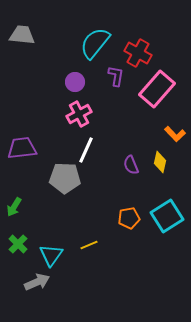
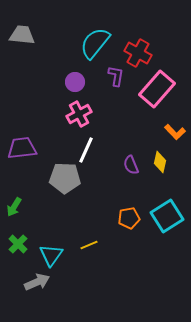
orange L-shape: moved 2 px up
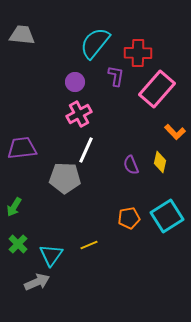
red cross: rotated 28 degrees counterclockwise
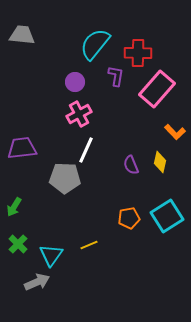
cyan semicircle: moved 1 px down
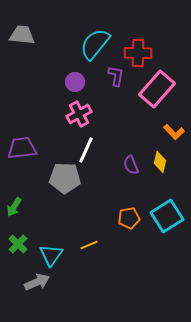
orange L-shape: moved 1 px left
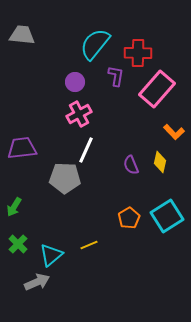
orange pentagon: rotated 20 degrees counterclockwise
cyan triangle: rotated 15 degrees clockwise
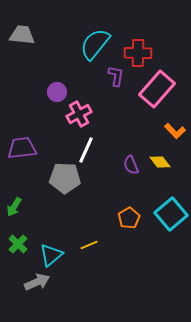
purple circle: moved 18 px left, 10 px down
orange L-shape: moved 1 px right, 1 px up
yellow diamond: rotated 50 degrees counterclockwise
cyan square: moved 4 px right, 2 px up; rotated 8 degrees counterclockwise
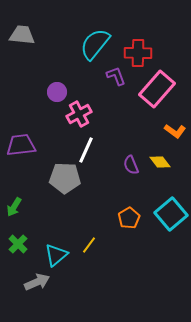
purple L-shape: rotated 30 degrees counterclockwise
orange L-shape: rotated 10 degrees counterclockwise
purple trapezoid: moved 1 px left, 3 px up
yellow line: rotated 30 degrees counterclockwise
cyan triangle: moved 5 px right
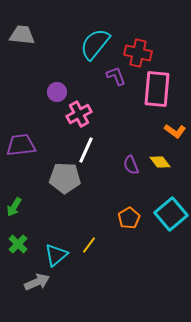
red cross: rotated 12 degrees clockwise
pink rectangle: rotated 36 degrees counterclockwise
